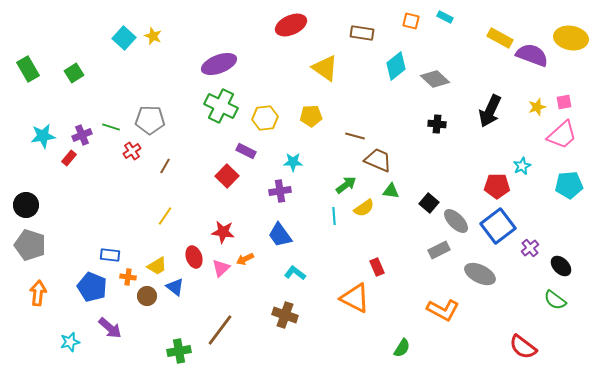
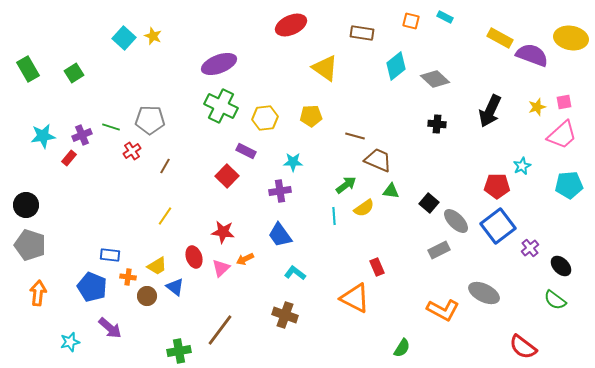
gray ellipse at (480, 274): moved 4 px right, 19 px down
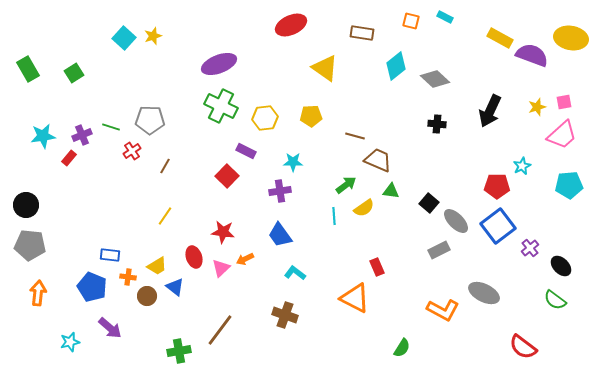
yellow star at (153, 36): rotated 30 degrees clockwise
gray pentagon at (30, 245): rotated 12 degrees counterclockwise
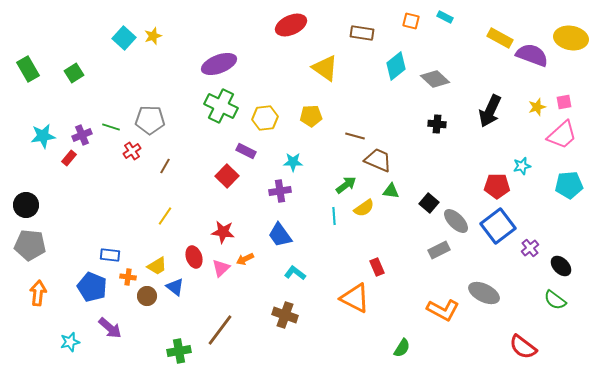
cyan star at (522, 166): rotated 12 degrees clockwise
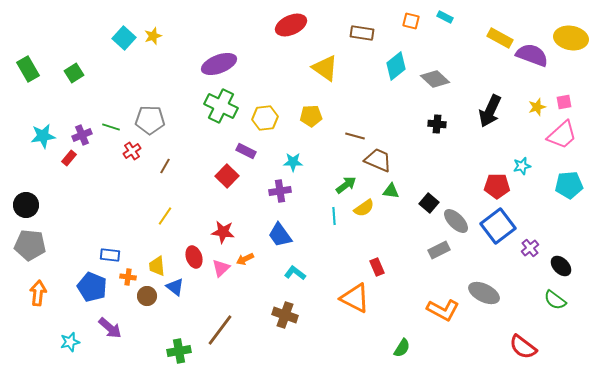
yellow trapezoid at (157, 266): rotated 115 degrees clockwise
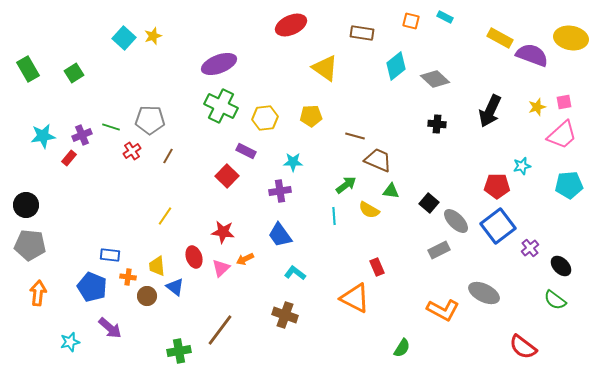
brown line at (165, 166): moved 3 px right, 10 px up
yellow semicircle at (364, 208): moved 5 px right, 2 px down; rotated 65 degrees clockwise
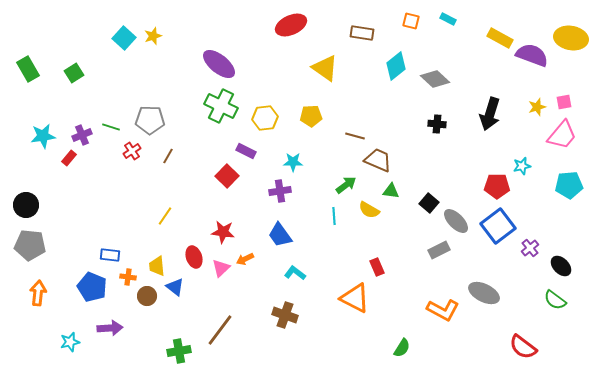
cyan rectangle at (445, 17): moved 3 px right, 2 px down
purple ellipse at (219, 64): rotated 60 degrees clockwise
black arrow at (490, 111): moved 3 px down; rotated 8 degrees counterclockwise
pink trapezoid at (562, 135): rotated 8 degrees counterclockwise
purple arrow at (110, 328): rotated 45 degrees counterclockwise
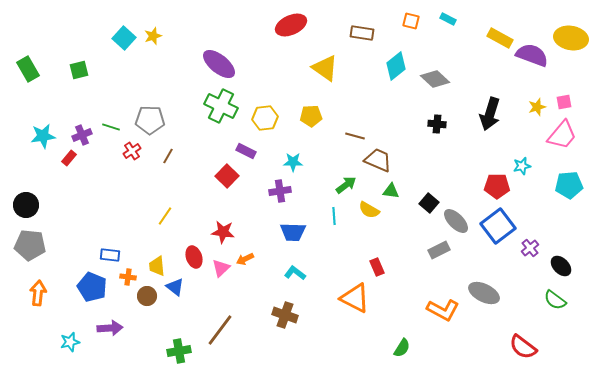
green square at (74, 73): moved 5 px right, 3 px up; rotated 18 degrees clockwise
blue trapezoid at (280, 235): moved 13 px right, 3 px up; rotated 52 degrees counterclockwise
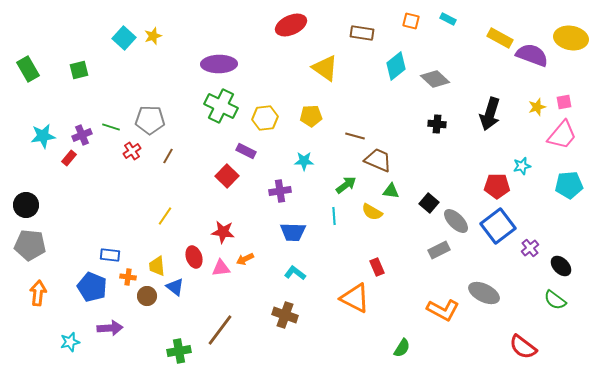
purple ellipse at (219, 64): rotated 40 degrees counterclockwise
cyan star at (293, 162): moved 11 px right, 1 px up
yellow semicircle at (369, 210): moved 3 px right, 2 px down
pink triangle at (221, 268): rotated 36 degrees clockwise
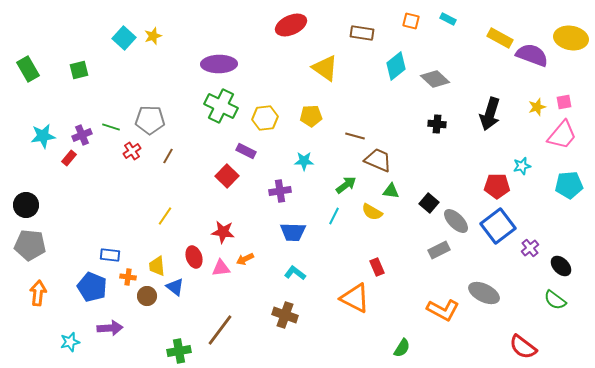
cyan line at (334, 216): rotated 30 degrees clockwise
